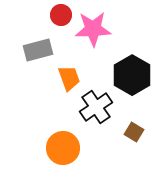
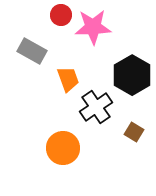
pink star: moved 2 px up
gray rectangle: moved 6 px left, 1 px down; rotated 44 degrees clockwise
orange trapezoid: moved 1 px left, 1 px down
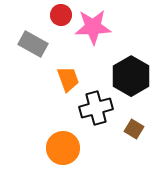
gray rectangle: moved 1 px right, 7 px up
black hexagon: moved 1 px left, 1 px down
black cross: moved 1 px down; rotated 20 degrees clockwise
brown square: moved 3 px up
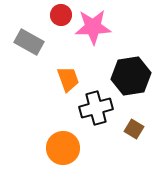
gray rectangle: moved 4 px left, 2 px up
black hexagon: rotated 21 degrees clockwise
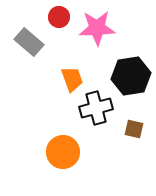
red circle: moved 2 px left, 2 px down
pink star: moved 4 px right, 1 px down
gray rectangle: rotated 12 degrees clockwise
orange trapezoid: moved 4 px right
brown square: rotated 18 degrees counterclockwise
orange circle: moved 4 px down
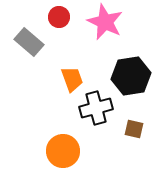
pink star: moved 8 px right, 6 px up; rotated 27 degrees clockwise
orange circle: moved 1 px up
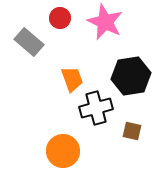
red circle: moved 1 px right, 1 px down
brown square: moved 2 px left, 2 px down
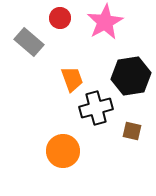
pink star: rotated 18 degrees clockwise
